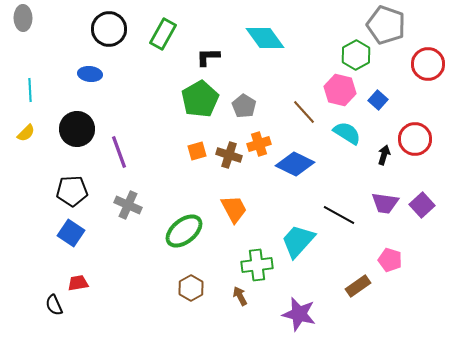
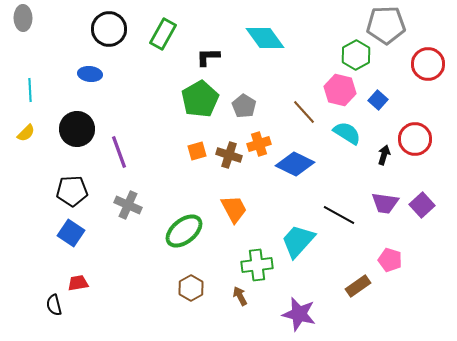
gray pentagon at (386, 25): rotated 21 degrees counterclockwise
black semicircle at (54, 305): rotated 10 degrees clockwise
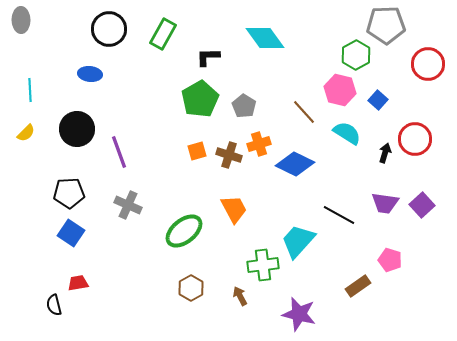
gray ellipse at (23, 18): moved 2 px left, 2 px down
black arrow at (384, 155): moved 1 px right, 2 px up
black pentagon at (72, 191): moved 3 px left, 2 px down
green cross at (257, 265): moved 6 px right
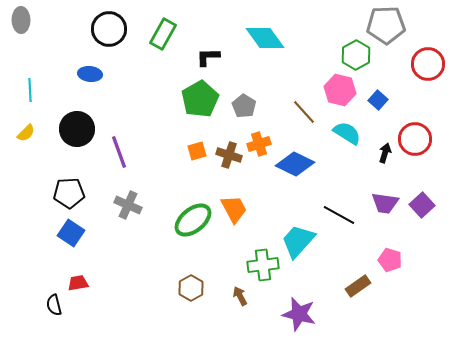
green ellipse at (184, 231): moved 9 px right, 11 px up
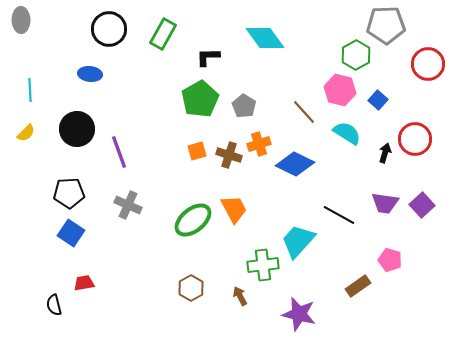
red trapezoid at (78, 283): moved 6 px right
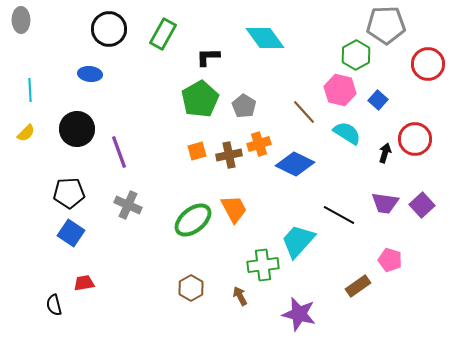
brown cross at (229, 155): rotated 30 degrees counterclockwise
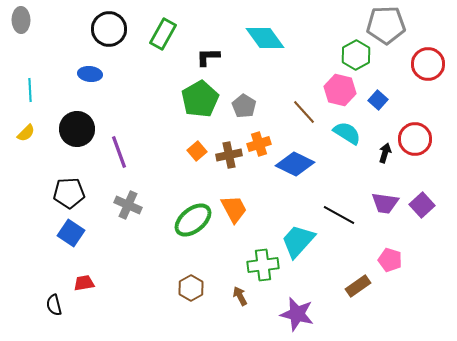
orange square at (197, 151): rotated 24 degrees counterclockwise
purple star at (299, 314): moved 2 px left
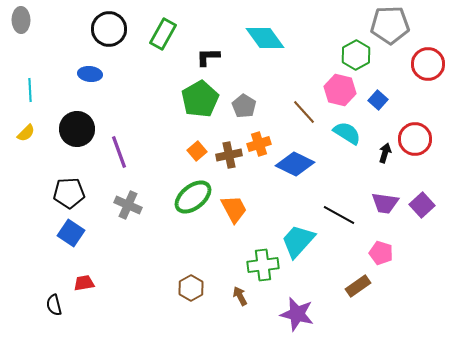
gray pentagon at (386, 25): moved 4 px right
green ellipse at (193, 220): moved 23 px up
pink pentagon at (390, 260): moved 9 px left, 7 px up
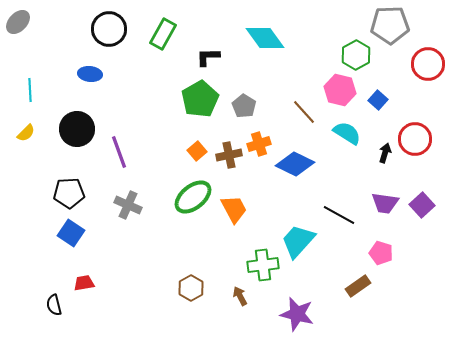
gray ellipse at (21, 20): moved 3 px left, 2 px down; rotated 45 degrees clockwise
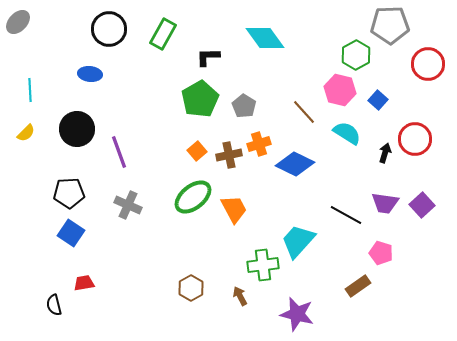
black line at (339, 215): moved 7 px right
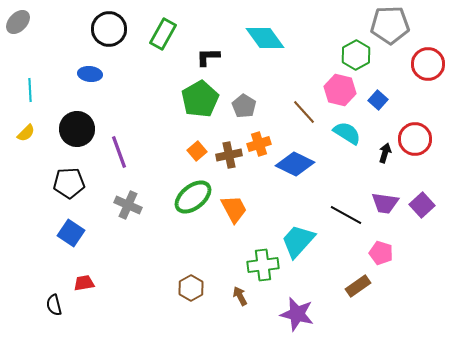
black pentagon at (69, 193): moved 10 px up
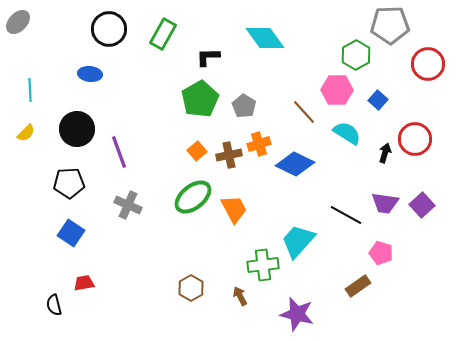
pink hexagon at (340, 90): moved 3 px left; rotated 12 degrees counterclockwise
